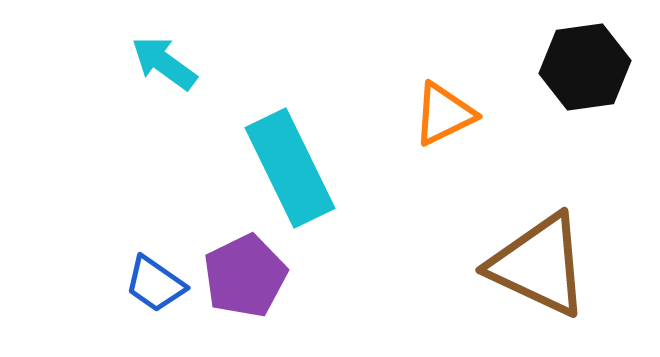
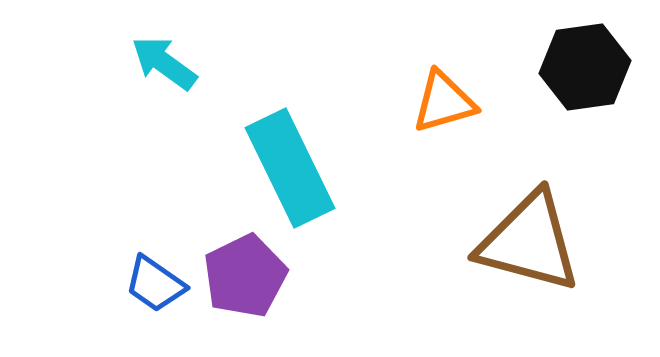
orange triangle: moved 12 px up; rotated 10 degrees clockwise
brown triangle: moved 10 px left, 23 px up; rotated 10 degrees counterclockwise
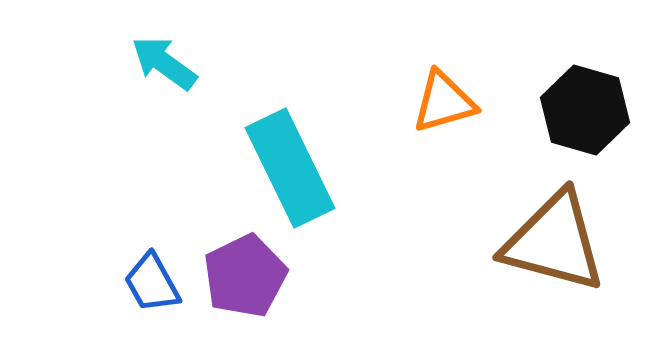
black hexagon: moved 43 px down; rotated 24 degrees clockwise
brown triangle: moved 25 px right
blue trapezoid: moved 3 px left, 1 px up; rotated 26 degrees clockwise
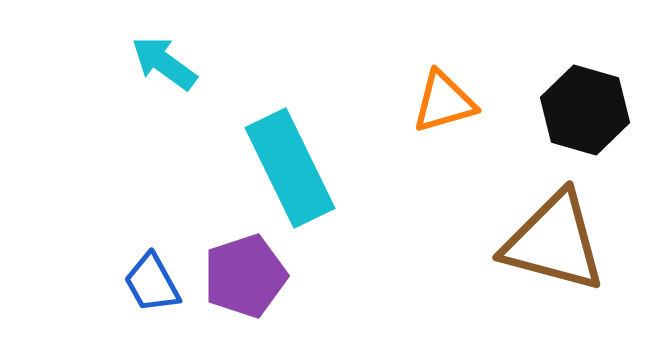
purple pentagon: rotated 8 degrees clockwise
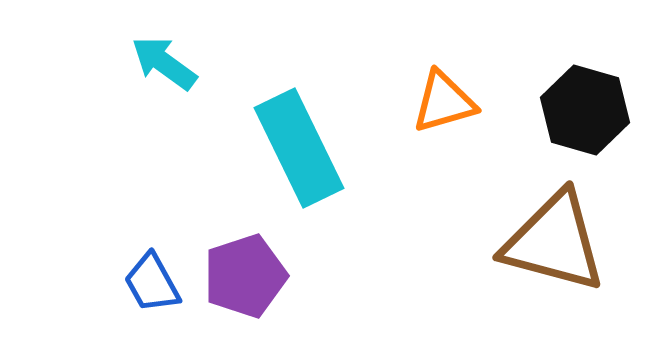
cyan rectangle: moved 9 px right, 20 px up
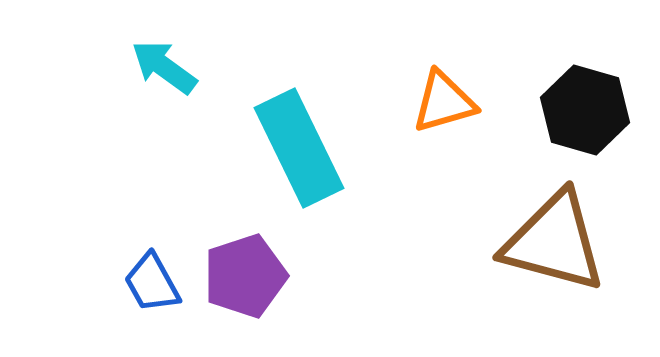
cyan arrow: moved 4 px down
